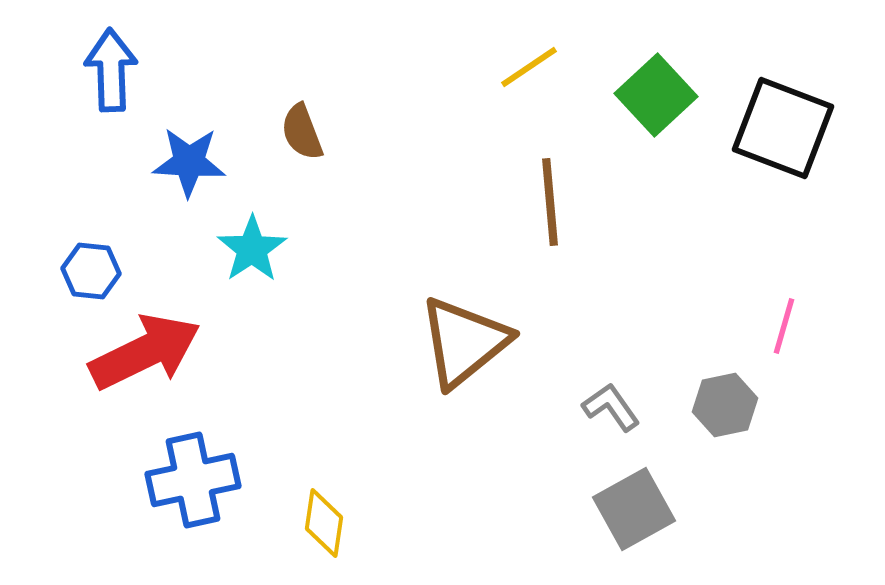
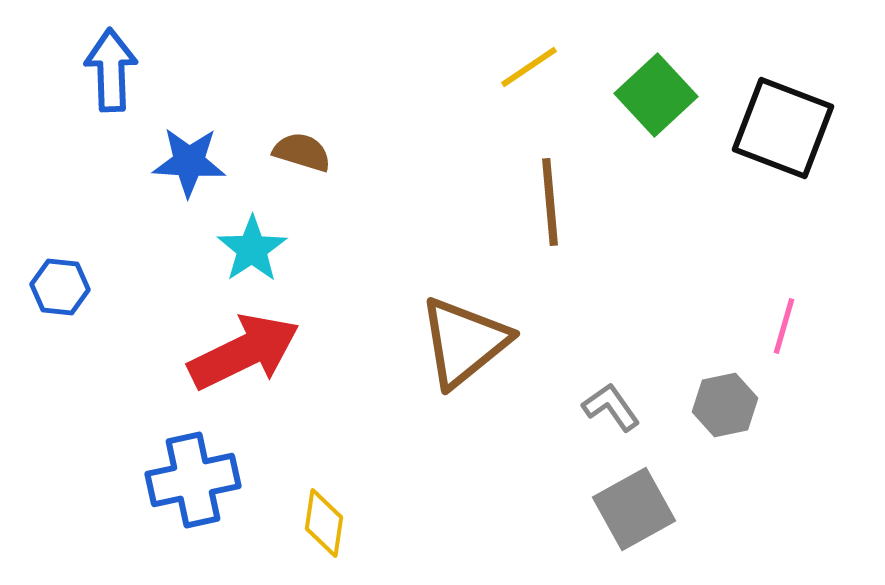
brown semicircle: moved 20 px down; rotated 128 degrees clockwise
blue hexagon: moved 31 px left, 16 px down
red arrow: moved 99 px right
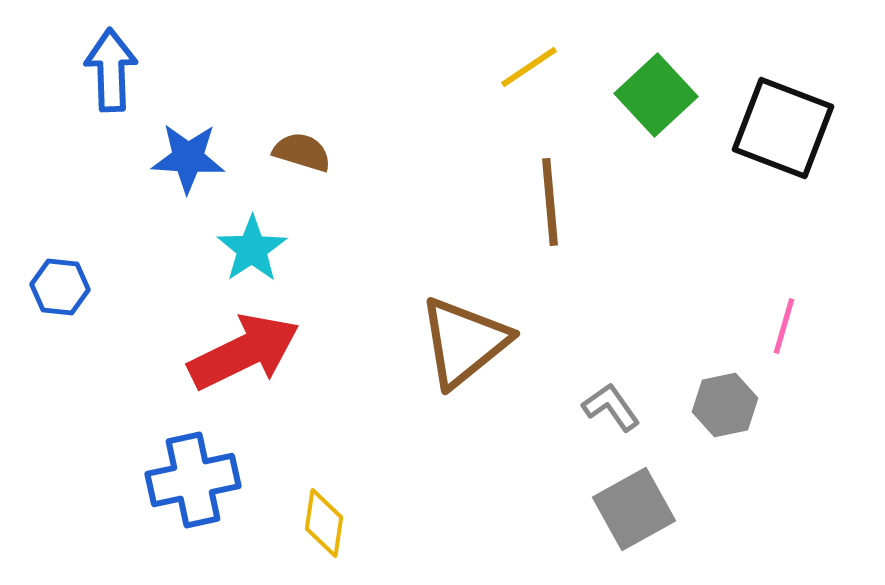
blue star: moved 1 px left, 4 px up
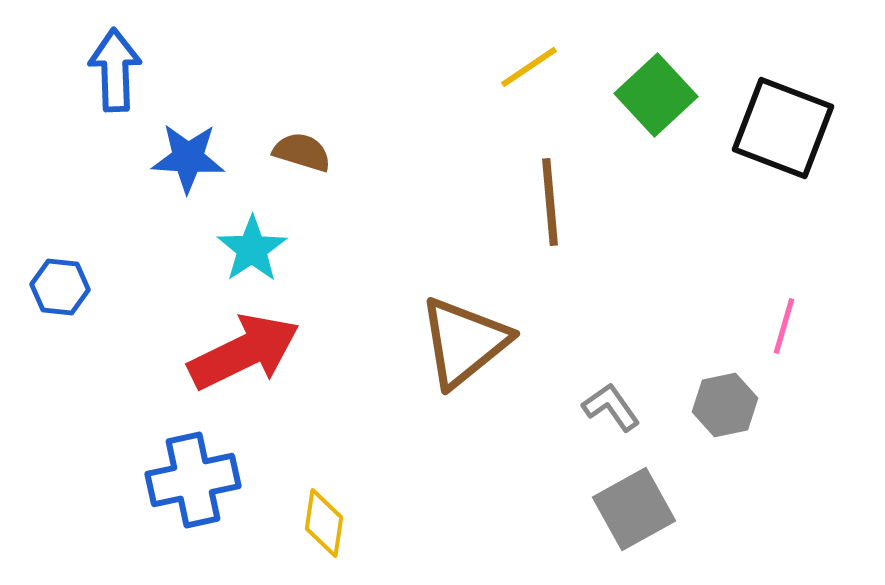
blue arrow: moved 4 px right
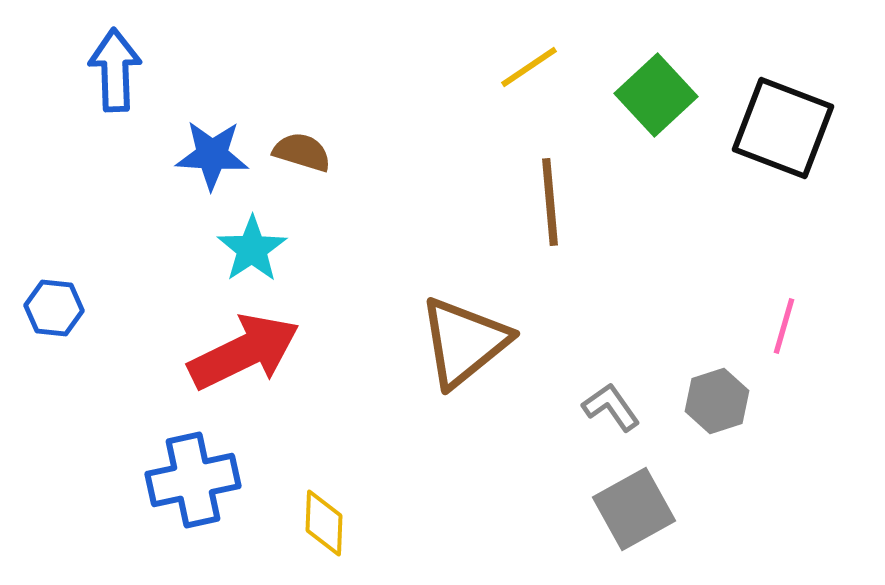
blue star: moved 24 px right, 3 px up
blue hexagon: moved 6 px left, 21 px down
gray hexagon: moved 8 px left, 4 px up; rotated 6 degrees counterclockwise
yellow diamond: rotated 6 degrees counterclockwise
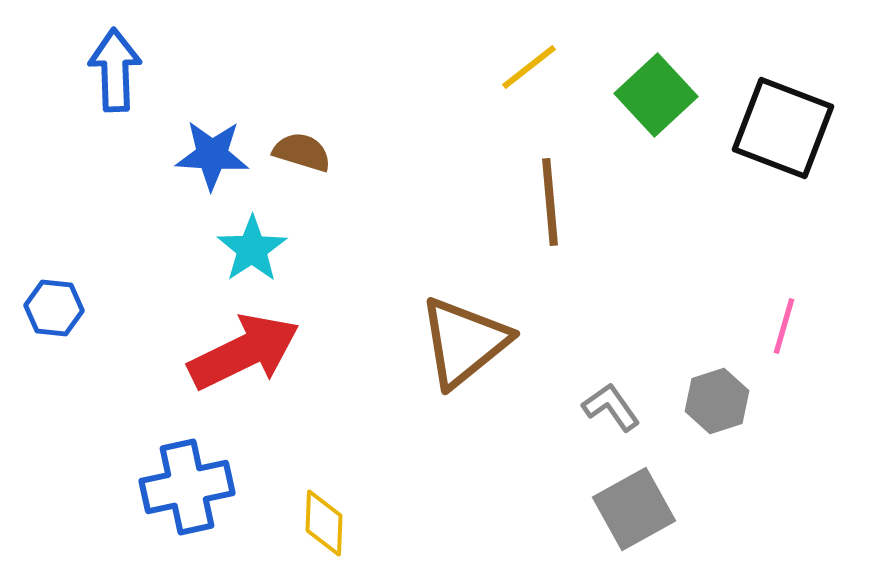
yellow line: rotated 4 degrees counterclockwise
blue cross: moved 6 px left, 7 px down
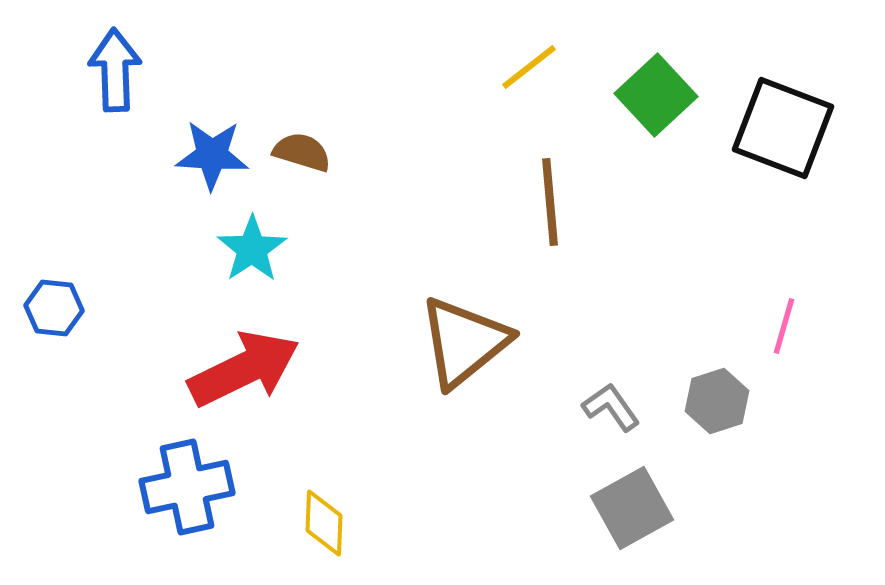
red arrow: moved 17 px down
gray square: moved 2 px left, 1 px up
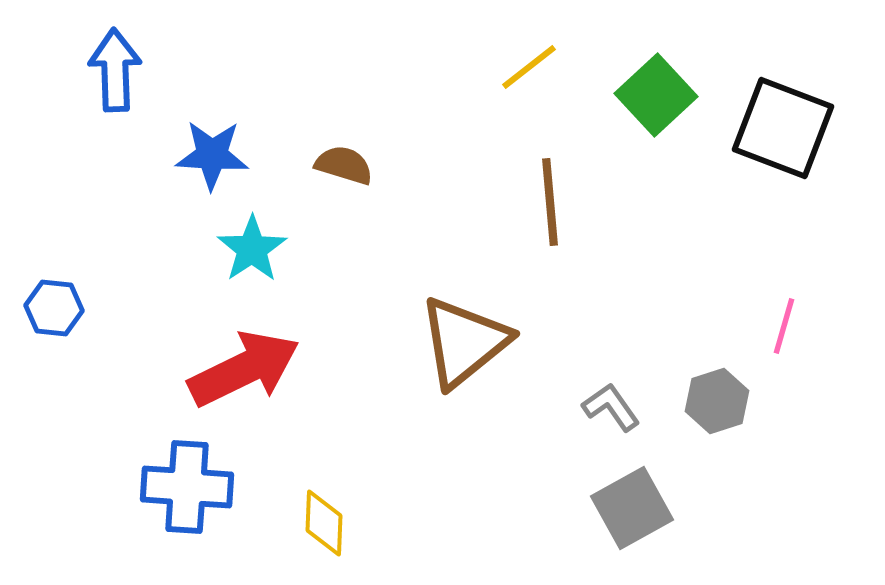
brown semicircle: moved 42 px right, 13 px down
blue cross: rotated 16 degrees clockwise
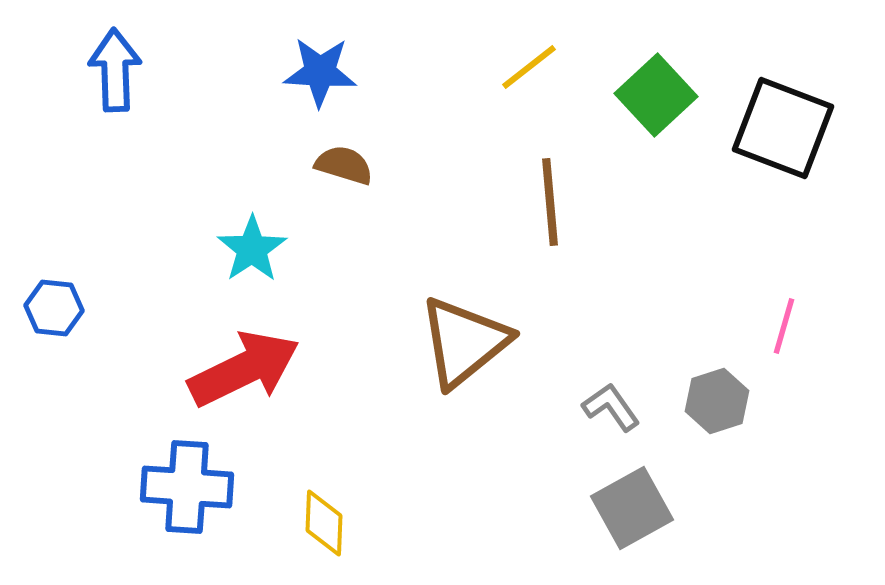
blue star: moved 108 px right, 83 px up
